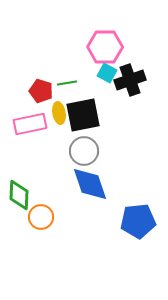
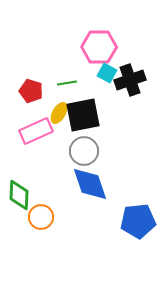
pink hexagon: moved 6 px left
red pentagon: moved 10 px left
yellow ellipse: rotated 40 degrees clockwise
pink rectangle: moved 6 px right, 7 px down; rotated 12 degrees counterclockwise
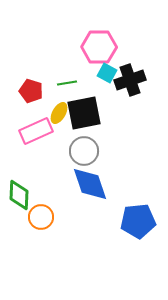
black square: moved 1 px right, 2 px up
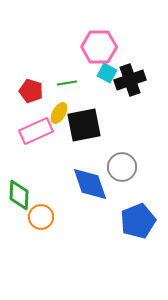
black square: moved 12 px down
gray circle: moved 38 px right, 16 px down
blue pentagon: rotated 16 degrees counterclockwise
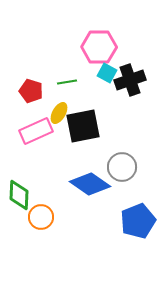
green line: moved 1 px up
black square: moved 1 px left, 1 px down
blue diamond: rotated 36 degrees counterclockwise
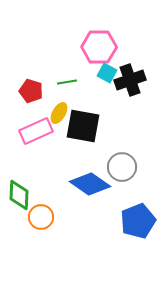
black square: rotated 21 degrees clockwise
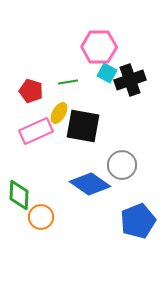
green line: moved 1 px right
gray circle: moved 2 px up
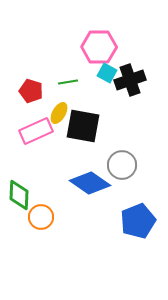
blue diamond: moved 1 px up
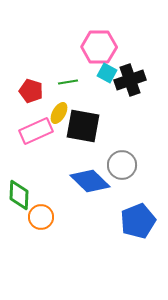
blue diamond: moved 2 px up; rotated 9 degrees clockwise
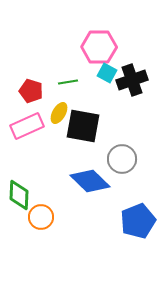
black cross: moved 2 px right
pink rectangle: moved 9 px left, 5 px up
gray circle: moved 6 px up
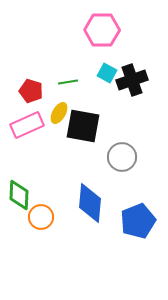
pink hexagon: moved 3 px right, 17 px up
pink rectangle: moved 1 px up
gray circle: moved 2 px up
blue diamond: moved 22 px down; rotated 51 degrees clockwise
